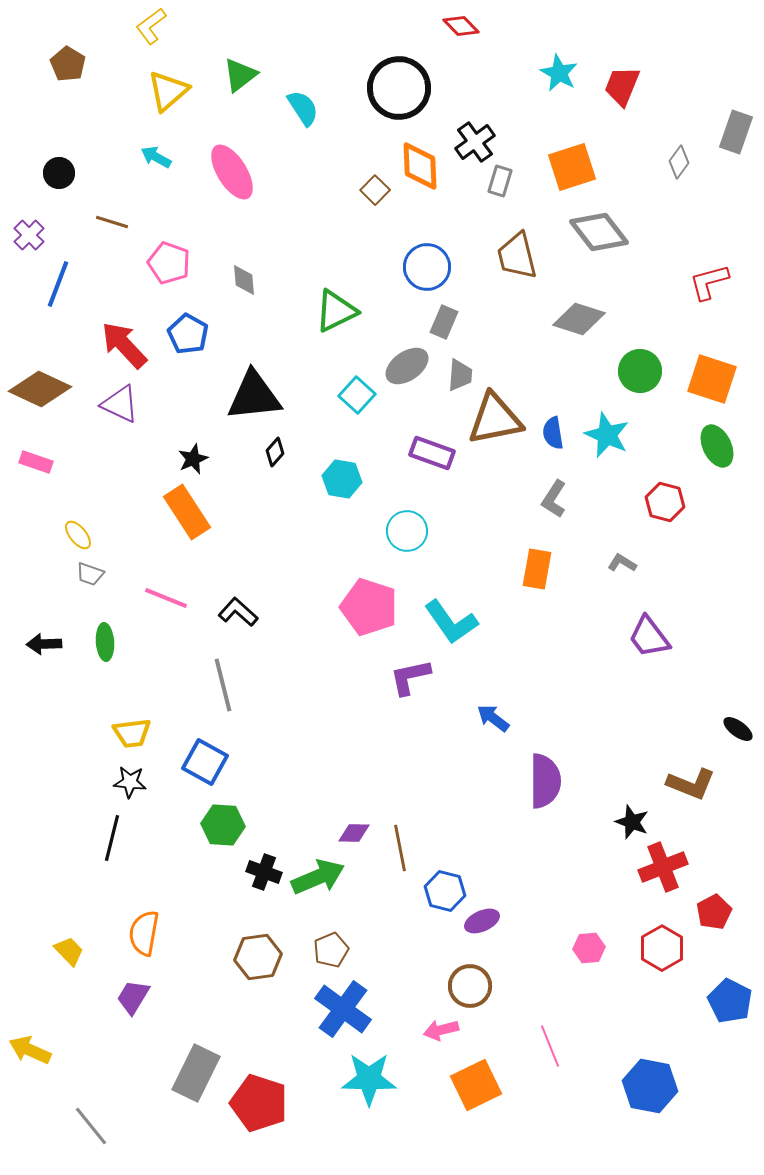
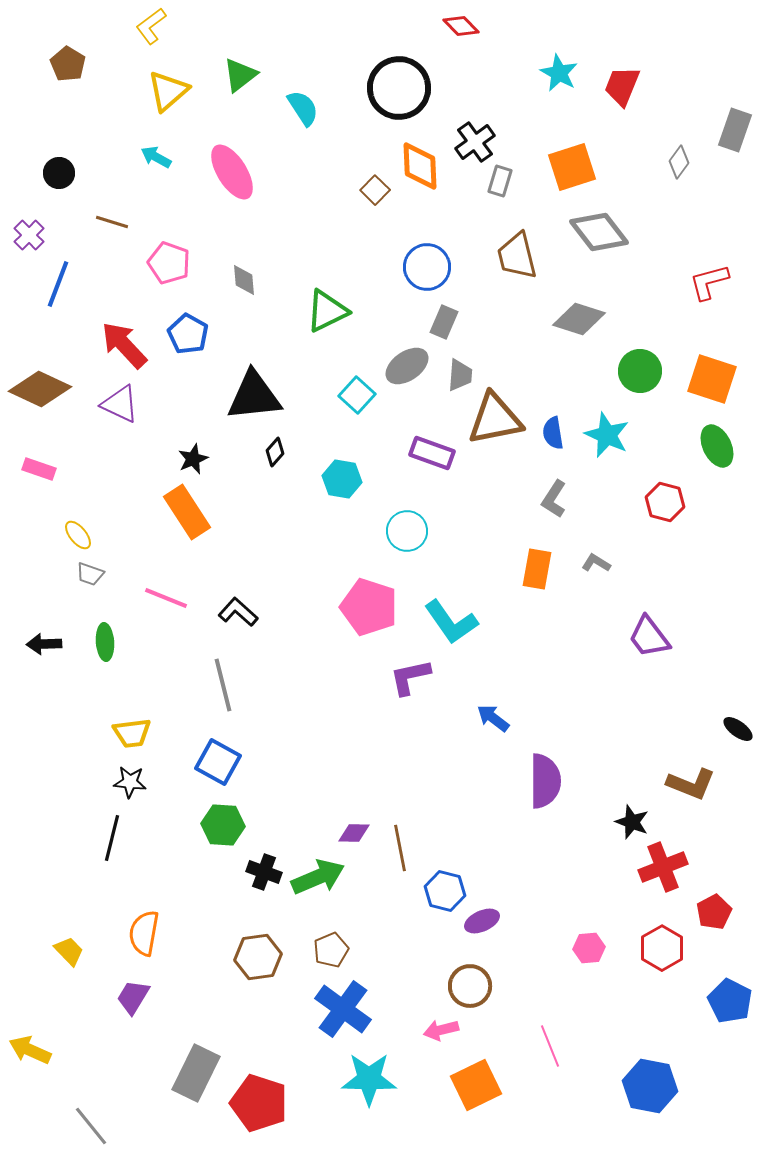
gray rectangle at (736, 132): moved 1 px left, 2 px up
green triangle at (336, 311): moved 9 px left
pink rectangle at (36, 462): moved 3 px right, 7 px down
gray L-shape at (622, 563): moved 26 px left
blue square at (205, 762): moved 13 px right
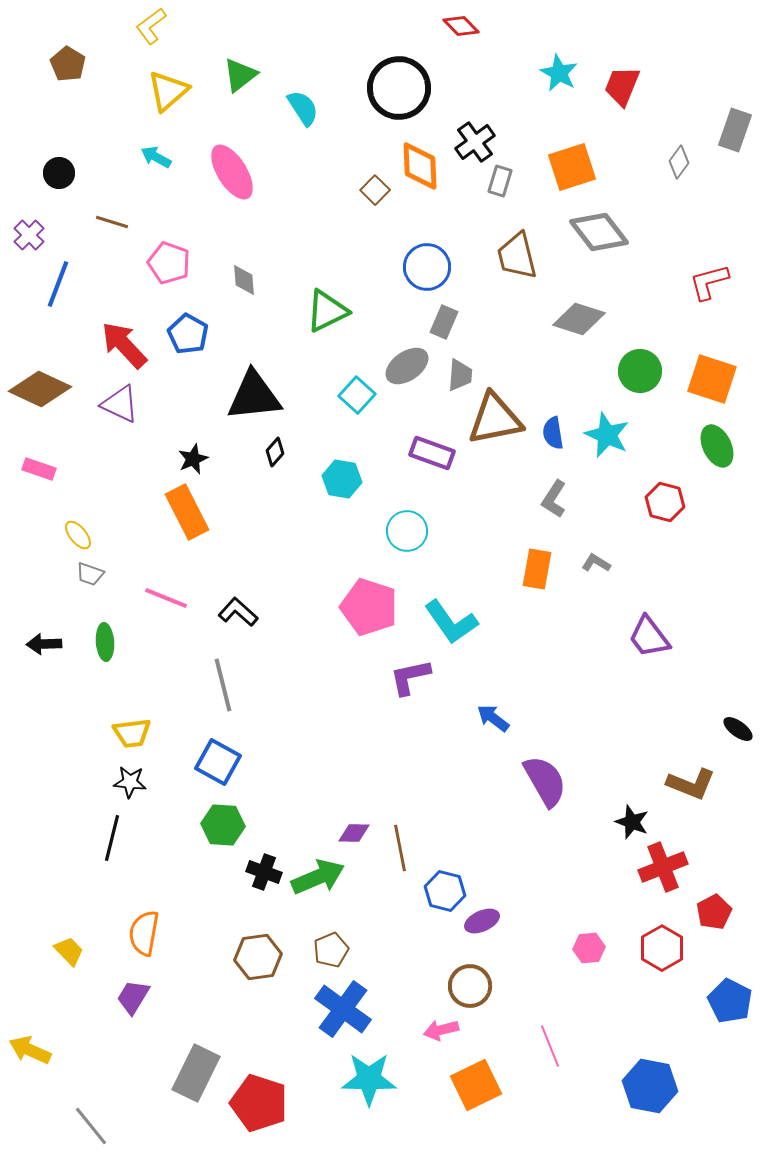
orange rectangle at (187, 512): rotated 6 degrees clockwise
purple semicircle at (545, 781): rotated 30 degrees counterclockwise
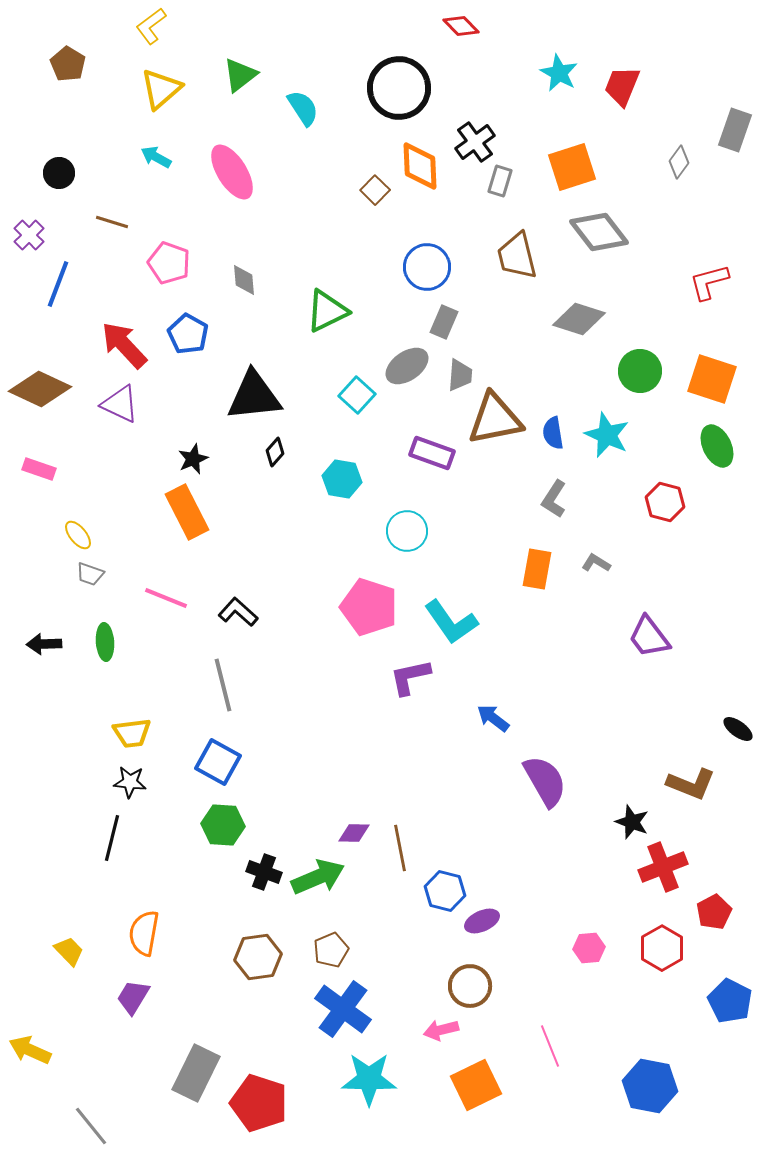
yellow triangle at (168, 91): moved 7 px left, 2 px up
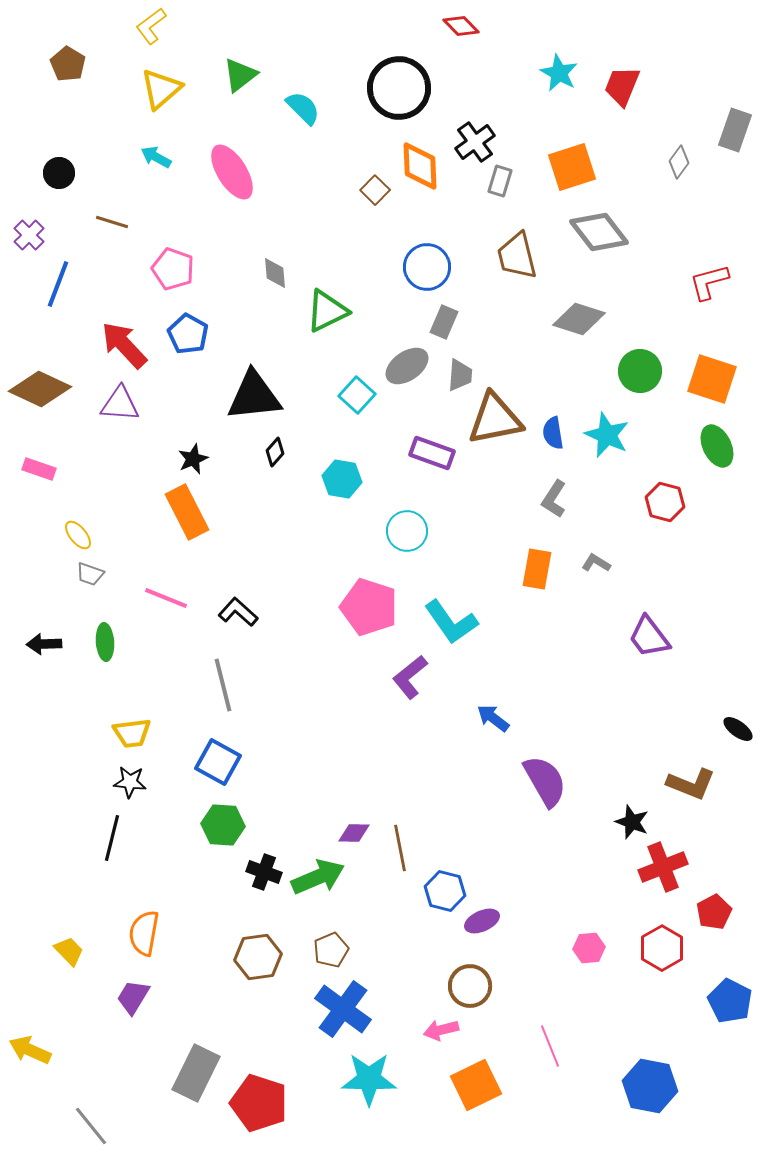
cyan semicircle at (303, 108): rotated 12 degrees counterclockwise
pink pentagon at (169, 263): moved 4 px right, 6 px down
gray diamond at (244, 280): moved 31 px right, 7 px up
purple triangle at (120, 404): rotated 21 degrees counterclockwise
purple L-shape at (410, 677): rotated 27 degrees counterclockwise
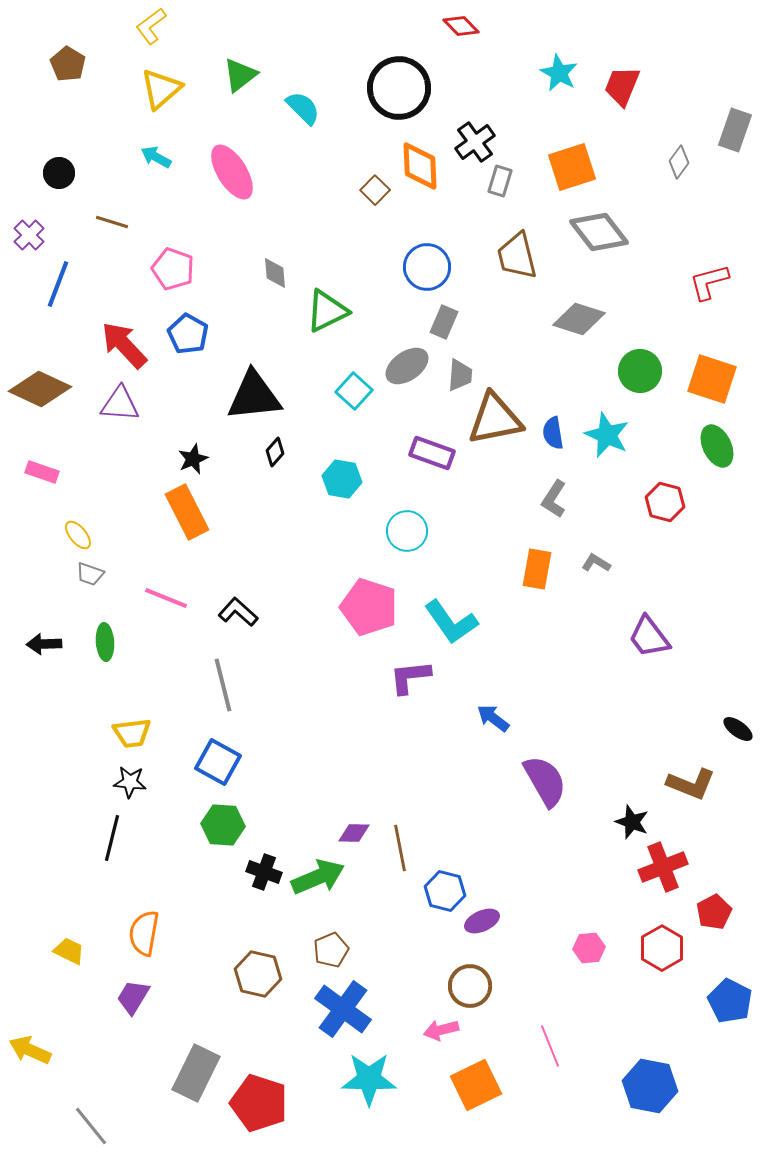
cyan square at (357, 395): moved 3 px left, 4 px up
pink rectangle at (39, 469): moved 3 px right, 3 px down
purple L-shape at (410, 677): rotated 33 degrees clockwise
yellow trapezoid at (69, 951): rotated 20 degrees counterclockwise
brown hexagon at (258, 957): moved 17 px down; rotated 21 degrees clockwise
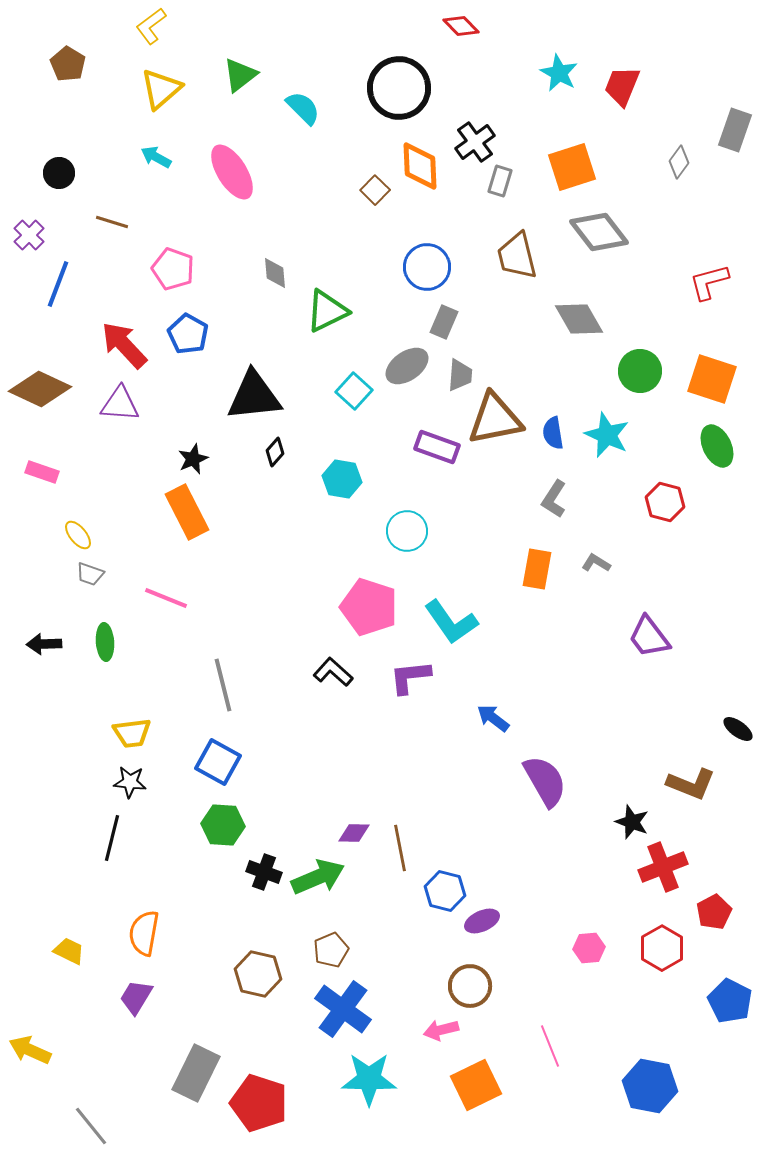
gray diamond at (579, 319): rotated 42 degrees clockwise
purple rectangle at (432, 453): moved 5 px right, 6 px up
black L-shape at (238, 612): moved 95 px right, 60 px down
purple trapezoid at (133, 997): moved 3 px right
